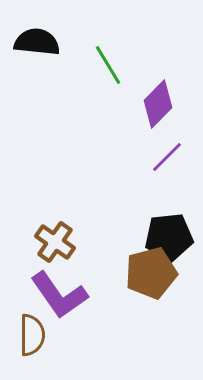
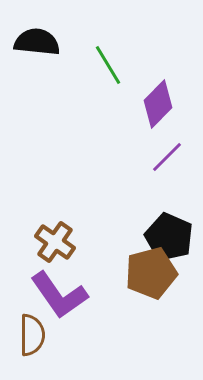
black pentagon: rotated 30 degrees clockwise
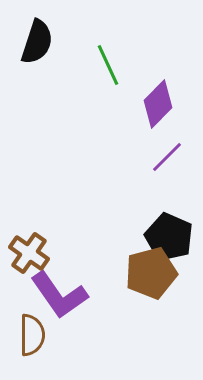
black semicircle: rotated 102 degrees clockwise
green line: rotated 6 degrees clockwise
brown cross: moved 26 px left, 11 px down
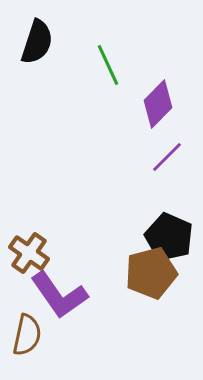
brown semicircle: moved 5 px left; rotated 12 degrees clockwise
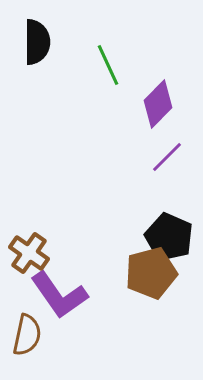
black semicircle: rotated 18 degrees counterclockwise
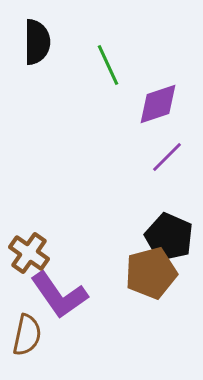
purple diamond: rotated 27 degrees clockwise
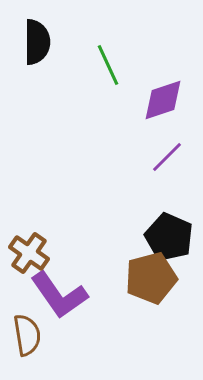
purple diamond: moved 5 px right, 4 px up
brown pentagon: moved 5 px down
brown semicircle: rotated 21 degrees counterclockwise
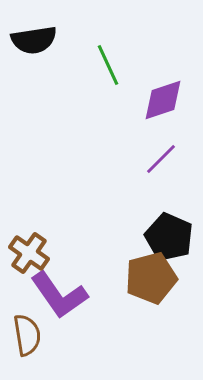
black semicircle: moved 3 px left, 2 px up; rotated 81 degrees clockwise
purple line: moved 6 px left, 2 px down
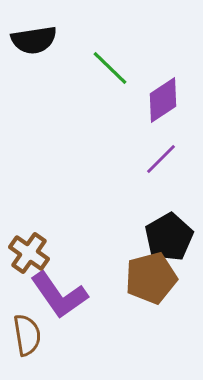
green line: moved 2 px right, 3 px down; rotated 21 degrees counterclockwise
purple diamond: rotated 15 degrees counterclockwise
black pentagon: rotated 18 degrees clockwise
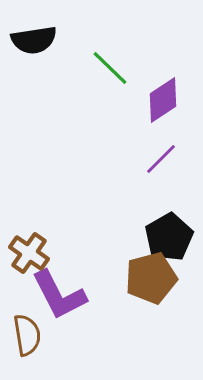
purple L-shape: rotated 8 degrees clockwise
